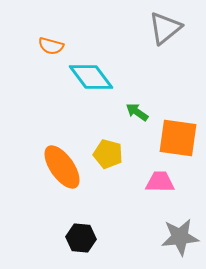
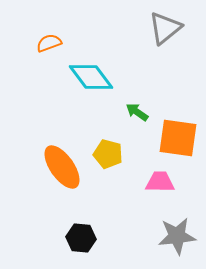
orange semicircle: moved 2 px left, 3 px up; rotated 145 degrees clockwise
gray star: moved 3 px left, 1 px up
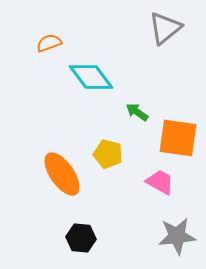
orange ellipse: moved 7 px down
pink trapezoid: rotated 28 degrees clockwise
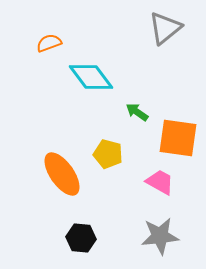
gray star: moved 17 px left
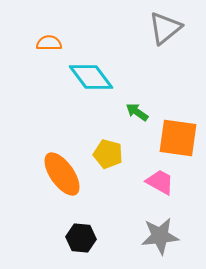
orange semicircle: rotated 20 degrees clockwise
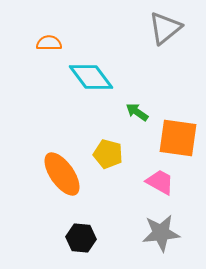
gray star: moved 1 px right, 3 px up
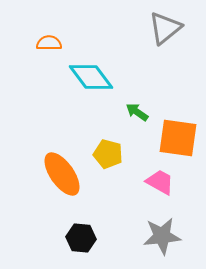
gray star: moved 1 px right, 3 px down
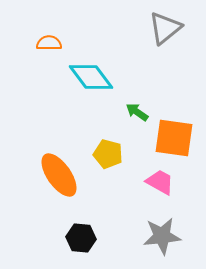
orange square: moved 4 px left
orange ellipse: moved 3 px left, 1 px down
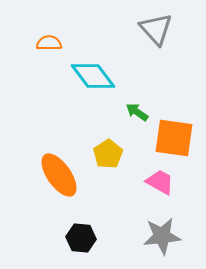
gray triangle: moved 9 px left, 1 px down; rotated 33 degrees counterclockwise
cyan diamond: moved 2 px right, 1 px up
yellow pentagon: rotated 24 degrees clockwise
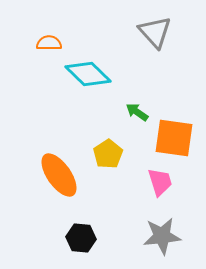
gray triangle: moved 1 px left, 3 px down
cyan diamond: moved 5 px left, 2 px up; rotated 9 degrees counterclockwise
pink trapezoid: rotated 44 degrees clockwise
